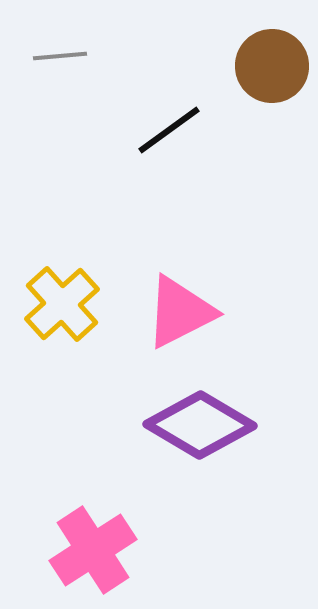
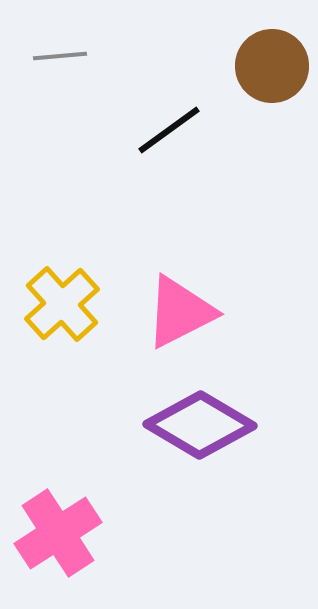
pink cross: moved 35 px left, 17 px up
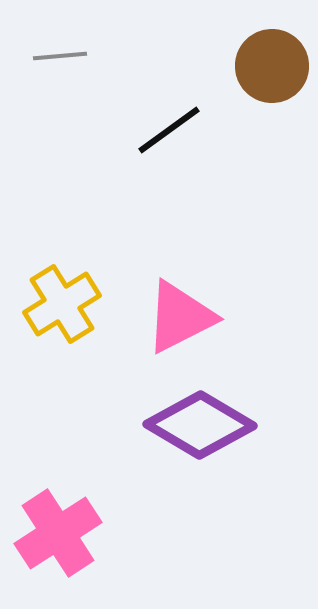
yellow cross: rotated 10 degrees clockwise
pink triangle: moved 5 px down
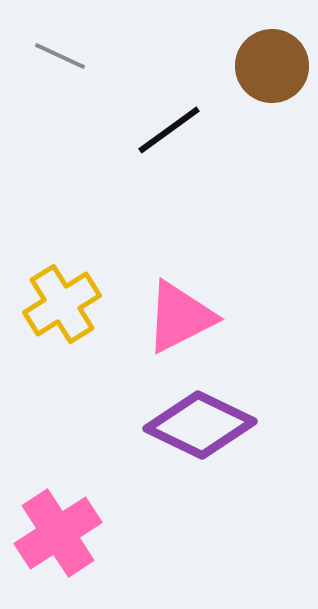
gray line: rotated 30 degrees clockwise
purple diamond: rotated 5 degrees counterclockwise
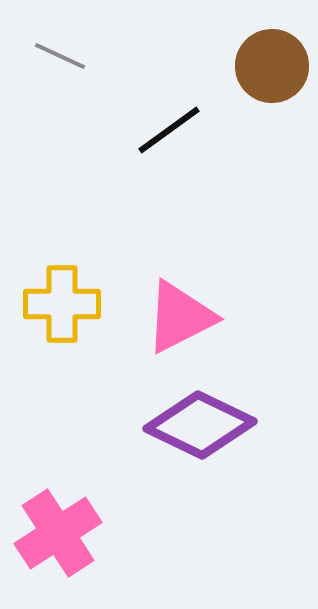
yellow cross: rotated 32 degrees clockwise
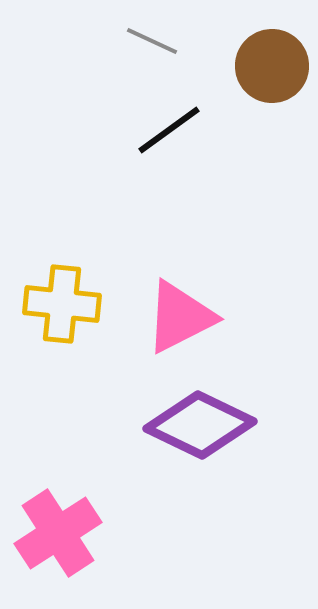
gray line: moved 92 px right, 15 px up
yellow cross: rotated 6 degrees clockwise
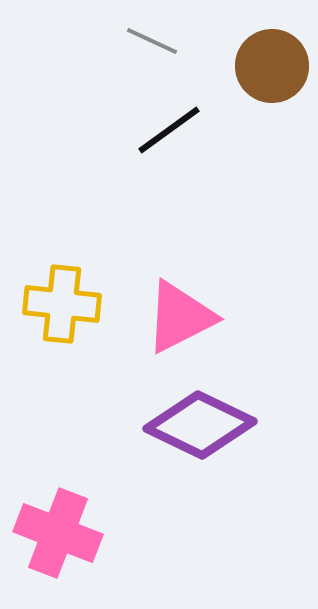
pink cross: rotated 36 degrees counterclockwise
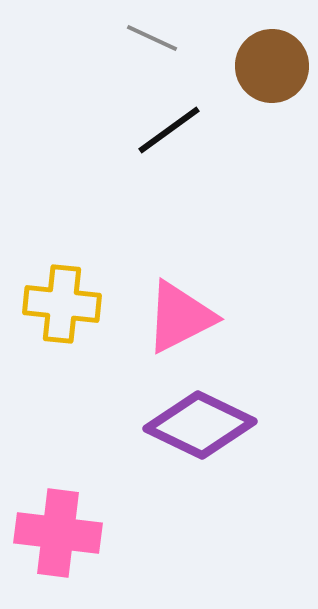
gray line: moved 3 px up
pink cross: rotated 14 degrees counterclockwise
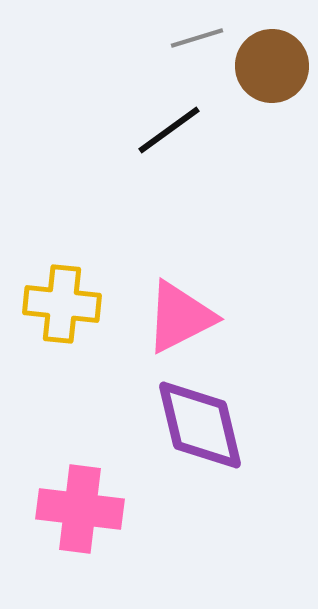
gray line: moved 45 px right; rotated 42 degrees counterclockwise
purple diamond: rotated 51 degrees clockwise
pink cross: moved 22 px right, 24 px up
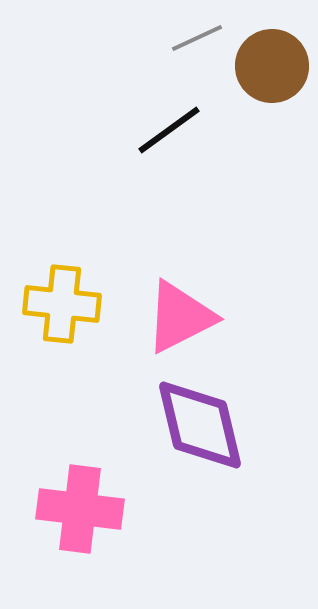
gray line: rotated 8 degrees counterclockwise
